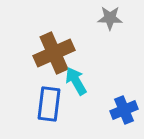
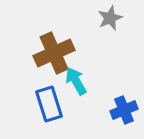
gray star: rotated 25 degrees counterclockwise
blue rectangle: rotated 24 degrees counterclockwise
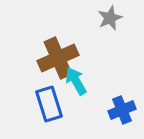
brown cross: moved 4 px right, 5 px down
blue cross: moved 2 px left
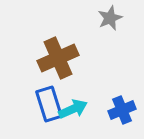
cyan arrow: moved 3 px left, 28 px down; rotated 96 degrees clockwise
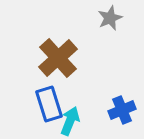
brown cross: rotated 18 degrees counterclockwise
cyan arrow: moved 3 px left, 12 px down; rotated 44 degrees counterclockwise
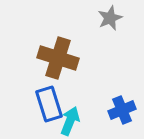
brown cross: rotated 30 degrees counterclockwise
